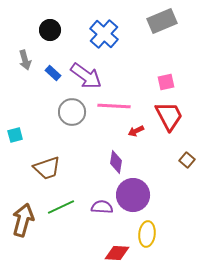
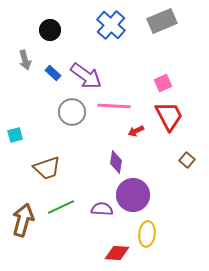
blue cross: moved 7 px right, 9 px up
pink square: moved 3 px left, 1 px down; rotated 12 degrees counterclockwise
purple semicircle: moved 2 px down
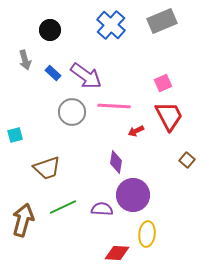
green line: moved 2 px right
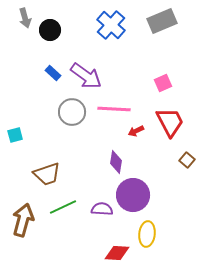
gray arrow: moved 42 px up
pink line: moved 3 px down
red trapezoid: moved 1 px right, 6 px down
brown trapezoid: moved 6 px down
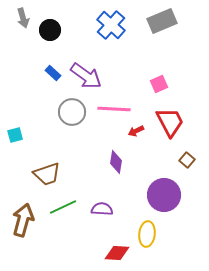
gray arrow: moved 2 px left
pink square: moved 4 px left, 1 px down
purple circle: moved 31 px right
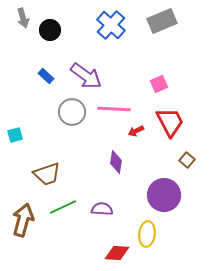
blue rectangle: moved 7 px left, 3 px down
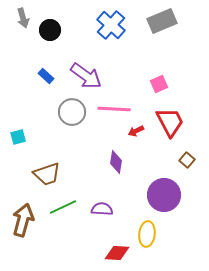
cyan square: moved 3 px right, 2 px down
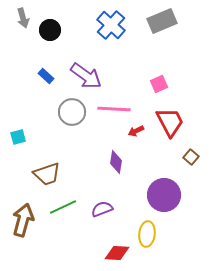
brown square: moved 4 px right, 3 px up
purple semicircle: rotated 25 degrees counterclockwise
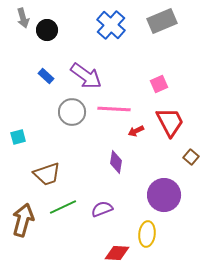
black circle: moved 3 px left
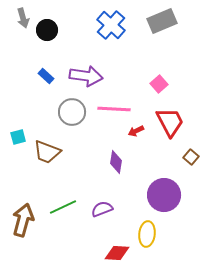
purple arrow: rotated 28 degrees counterclockwise
pink square: rotated 18 degrees counterclockwise
brown trapezoid: moved 22 px up; rotated 40 degrees clockwise
